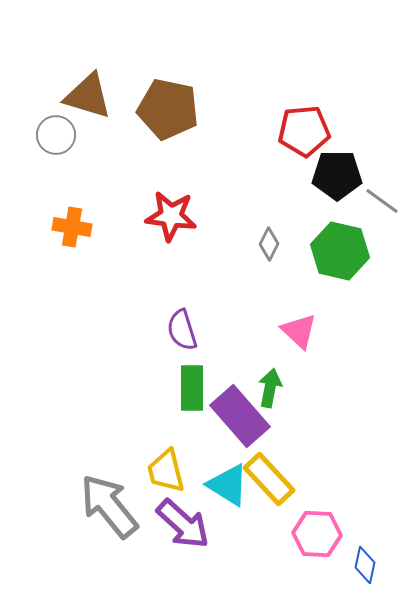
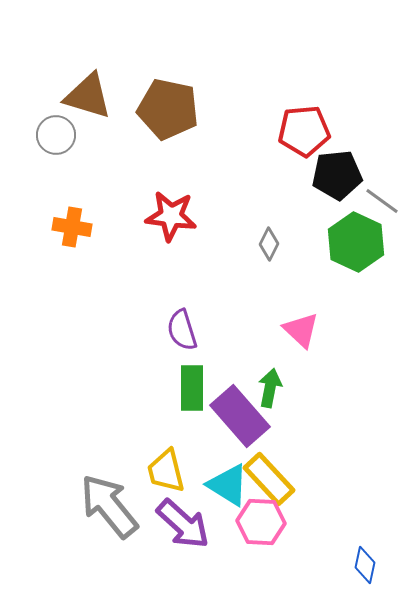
black pentagon: rotated 6 degrees counterclockwise
green hexagon: moved 16 px right, 9 px up; rotated 12 degrees clockwise
pink triangle: moved 2 px right, 1 px up
pink hexagon: moved 56 px left, 12 px up
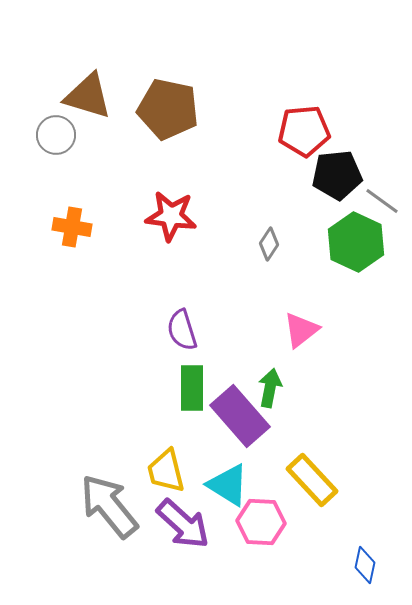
gray diamond: rotated 8 degrees clockwise
pink triangle: rotated 39 degrees clockwise
yellow rectangle: moved 43 px right, 1 px down
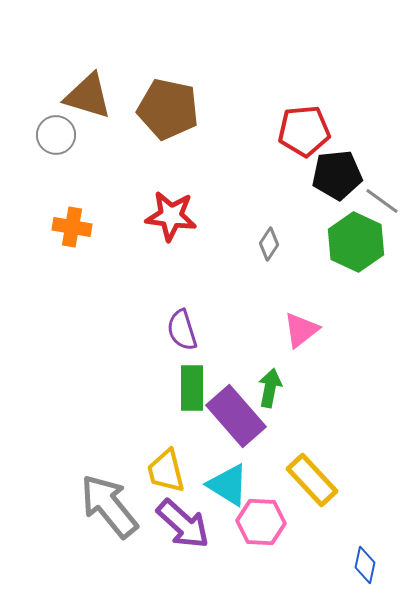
purple rectangle: moved 4 px left
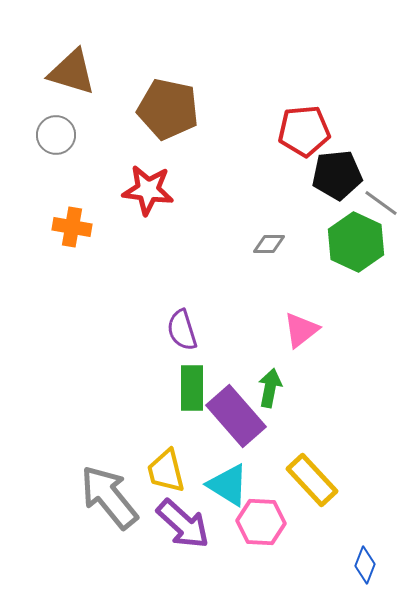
brown triangle: moved 16 px left, 24 px up
gray line: moved 1 px left, 2 px down
red star: moved 23 px left, 26 px up
gray diamond: rotated 56 degrees clockwise
gray arrow: moved 9 px up
blue diamond: rotated 9 degrees clockwise
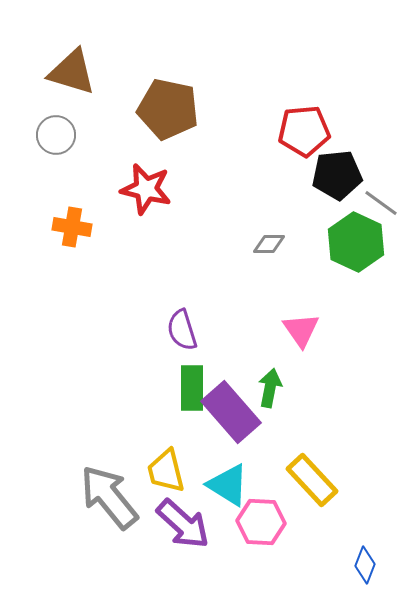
red star: moved 2 px left, 1 px up; rotated 6 degrees clockwise
pink triangle: rotated 27 degrees counterclockwise
purple rectangle: moved 5 px left, 4 px up
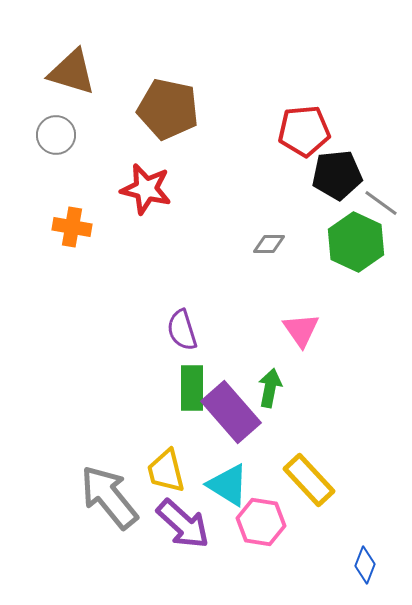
yellow rectangle: moved 3 px left
pink hexagon: rotated 6 degrees clockwise
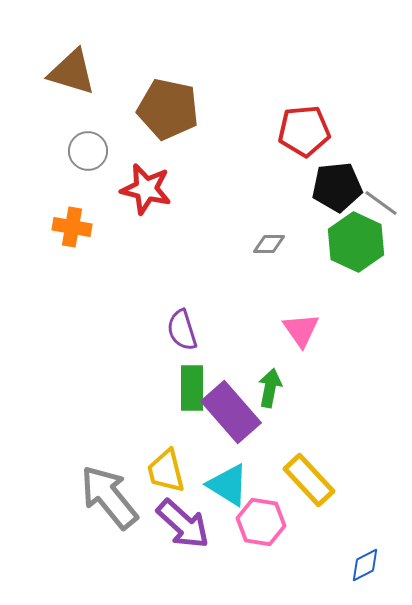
gray circle: moved 32 px right, 16 px down
black pentagon: moved 12 px down
blue diamond: rotated 42 degrees clockwise
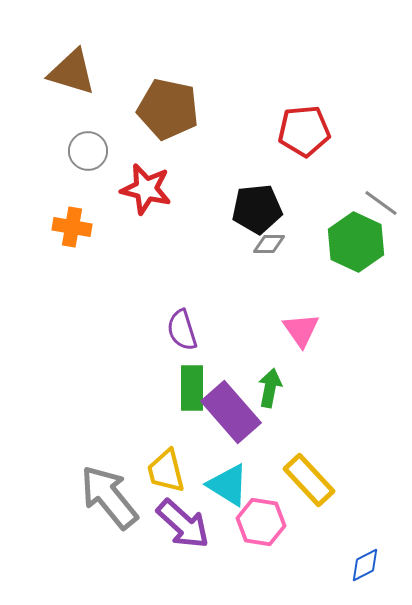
black pentagon: moved 80 px left, 22 px down
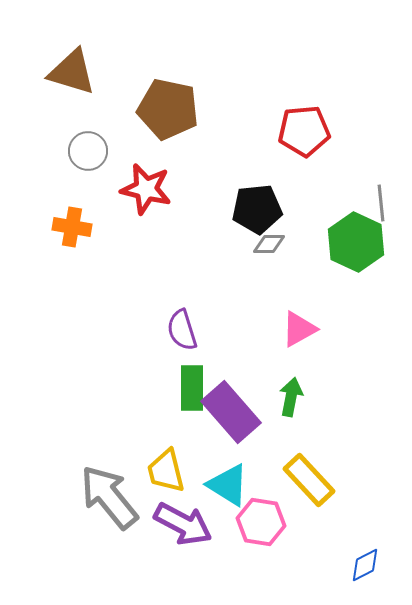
gray line: rotated 48 degrees clockwise
pink triangle: moved 2 px left, 1 px up; rotated 36 degrees clockwise
green arrow: moved 21 px right, 9 px down
purple arrow: rotated 14 degrees counterclockwise
